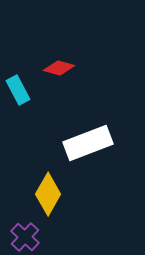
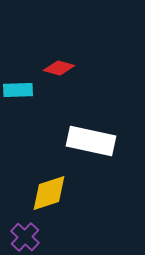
cyan rectangle: rotated 64 degrees counterclockwise
white rectangle: moved 3 px right, 2 px up; rotated 33 degrees clockwise
yellow diamond: moved 1 px right, 1 px up; rotated 42 degrees clockwise
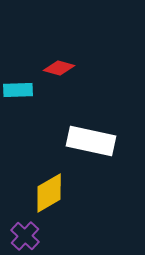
yellow diamond: rotated 12 degrees counterclockwise
purple cross: moved 1 px up
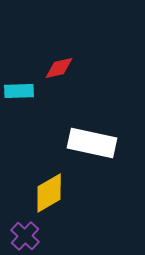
red diamond: rotated 28 degrees counterclockwise
cyan rectangle: moved 1 px right, 1 px down
white rectangle: moved 1 px right, 2 px down
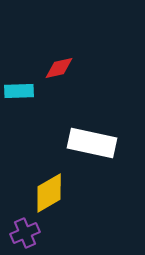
purple cross: moved 3 px up; rotated 24 degrees clockwise
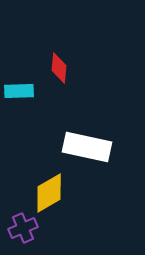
red diamond: rotated 72 degrees counterclockwise
white rectangle: moved 5 px left, 4 px down
purple cross: moved 2 px left, 5 px up
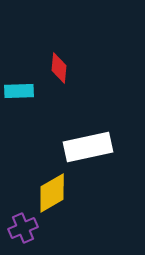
white rectangle: moved 1 px right; rotated 24 degrees counterclockwise
yellow diamond: moved 3 px right
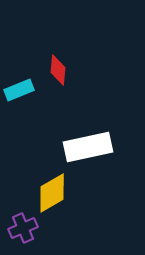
red diamond: moved 1 px left, 2 px down
cyan rectangle: moved 1 px up; rotated 20 degrees counterclockwise
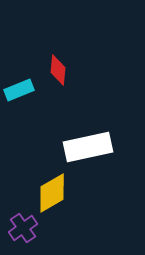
purple cross: rotated 12 degrees counterclockwise
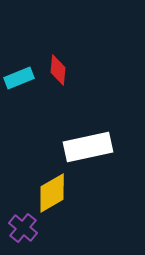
cyan rectangle: moved 12 px up
purple cross: rotated 16 degrees counterclockwise
